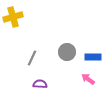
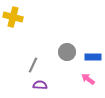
yellow cross: rotated 30 degrees clockwise
gray line: moved 1 px right, 7 px down
purple semicircle: moved 1 px down
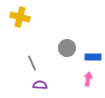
yellow cross: moved 7 px right
gray circle: moved 4 px up
gray line: moved 1 px left, 2 px up; rotated 49 degrees counterclockwise
pink arrow: rotated 64 degrees clockwise
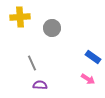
yellow cross: rotated 18 degrees counterclockwise
gray circle: moved 15 px left, 20 px up
blue rectangle: rotated 35 degrees clockwise
pink arrow: rotated 112 degrees clockwise
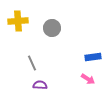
yellow cross: moved 2 px left, 4 px down
blue rectangle: rotated 42 degrees counterclockwise
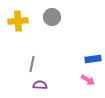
gray circle: moved 11 px up
blue rectangle: moved 2 px down
gray line: moved 1 px down; rotated 35 degrees clockwise
pink arrow: moved 1 px down
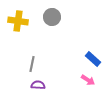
yellow cross: rotated 12 degrees clockwise
blue rectangle: rotated 49 degrees clockwise
purple semicircle: moved 2 px left
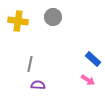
gray circle: moved 1 px right
gray line: moved 2 px left
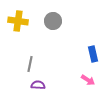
gray circle: moved 4 px down
blue rectangle: moved 5 px up; rotated 35 degrees clockwise
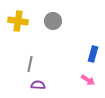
blue rectangle: rotated 28 degrees clockwise
